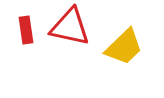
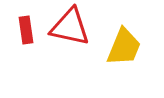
yellow trapezoid: rotated 24 degrees counterclockwise
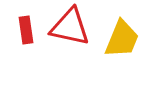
yellow trapezoid: moved 2 px left, 8 px up
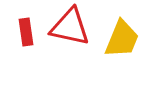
red rectangle: moved 2 px down
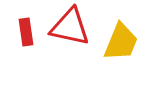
yellow trapezoid: moved 1 px left, 3 px down
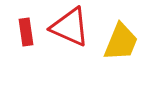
red triangle: rotated 12 degrees clockwise
